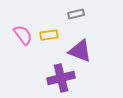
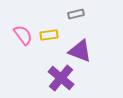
purple cross: rotated 36 degrees counterclockwise
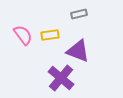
gray rectangle: moved 3 px right
yellow rectangle: moved 1 px right
purple triangle: moved 2 px left
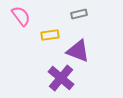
pink semicircle: moved 2 px left, 19 px up
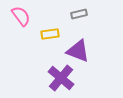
yellow rectangle: moved 1 px up
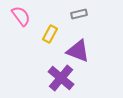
yellow rectangle: rotated 54 degrees counterclockwise
